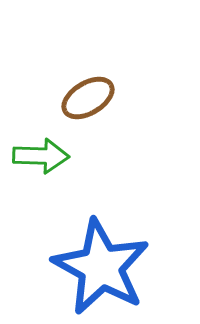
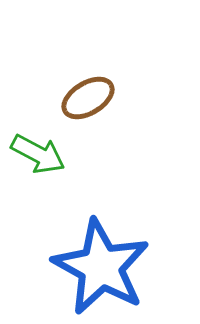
green arrow: moved 3 px left, 2 px up; rotated 26 degrees clockwise
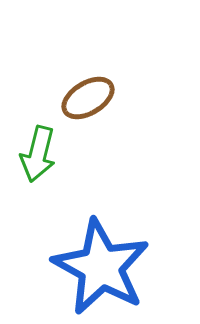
green arrow: rotated 76 degrees clockwise
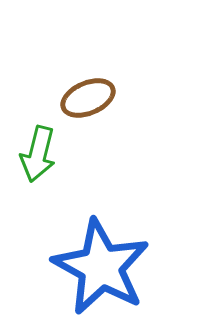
brown ellipse: rotated 8 degrees clockwise
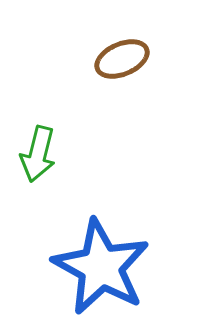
brown ellipse: moved 34 px right, 39 px up
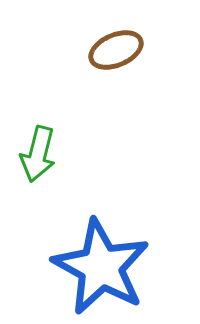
brown ellipse: moved 6 px left, 9 px up
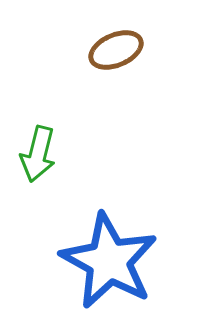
blue star: moved 8 px right, 6 px up
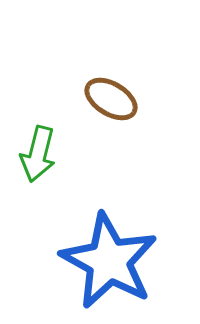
brown ellipse: moved 5 px left, 49 px down; rotated 54 degrees clockwise
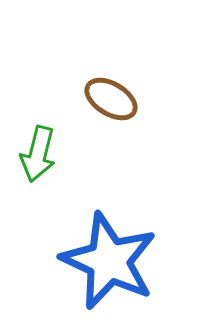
blue star: rotated 4 degrees counterclockwise
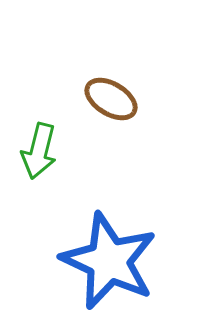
green arrow: moved 1 px right, 3 px up
